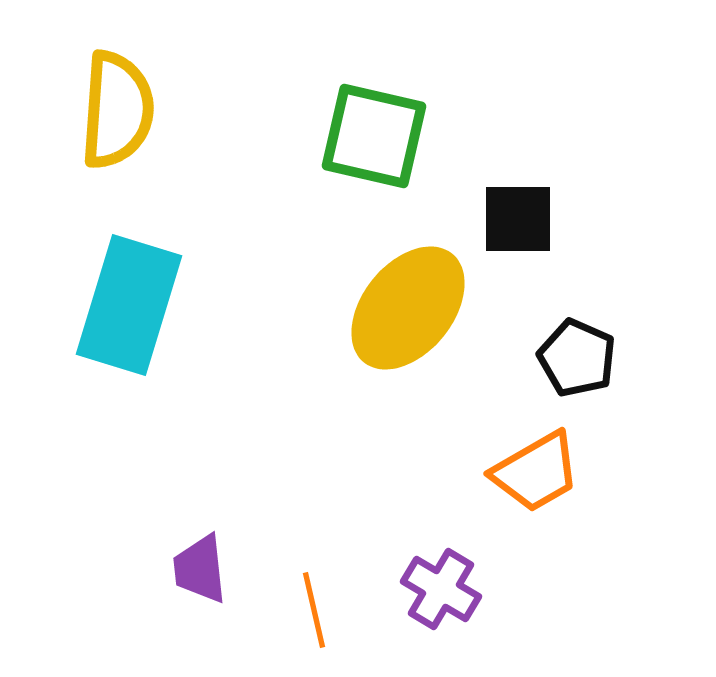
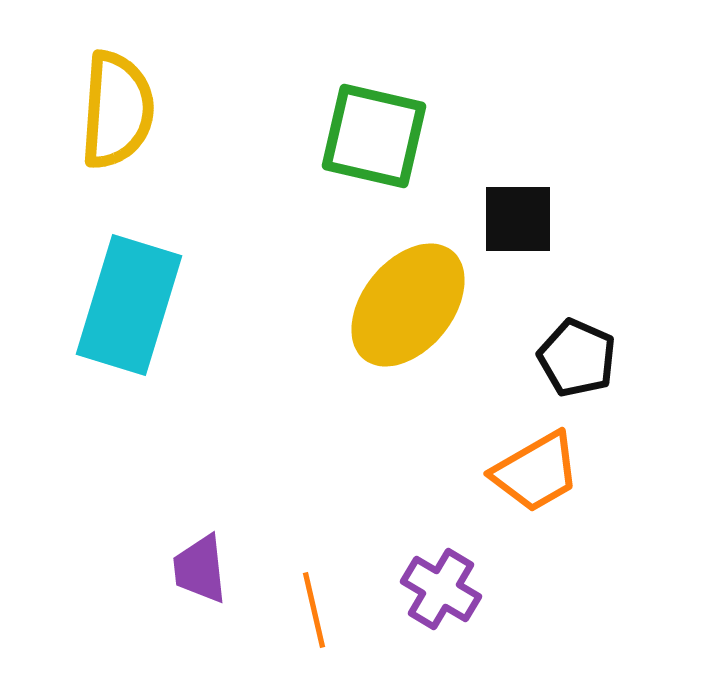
yellow ellipse: moved 3 px up
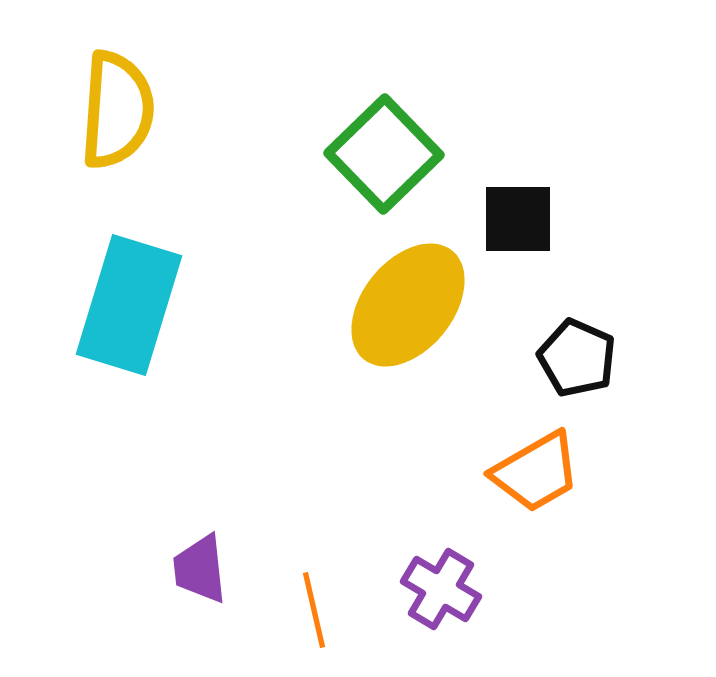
green square: moved 10 px right, 18 px down; rotated 33 degrees clockwise
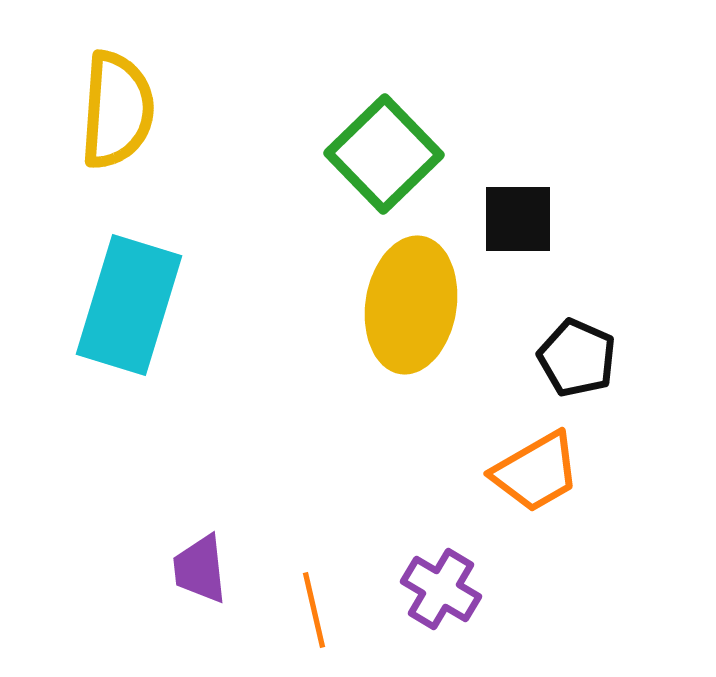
yellow ellipse: moved 3 px right; rotated 30 degrees counterclockwise
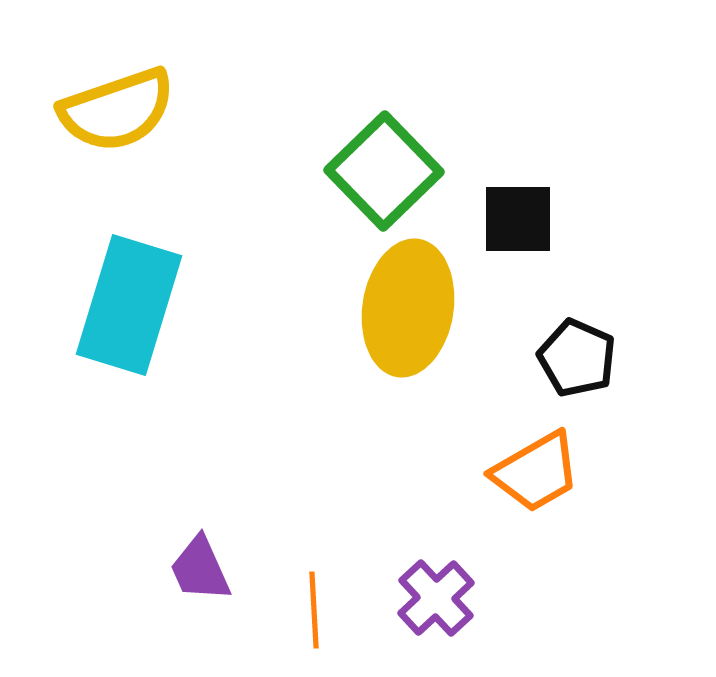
yellow semicircle: rotated 67 degrees clockwise
green square: moved 17 px down
yellow ellipse: moved 3 px left, 3 px down
purple trapezoid: rotated 18 degrees counterclockwise
purple cross: moved 5 px left, 9 px down; rotated 16 degrees clockwise
orange line: rotated 10 degrees clockwise
